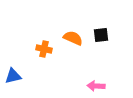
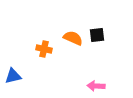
black square: moved 4 px left
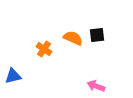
orange cross: rotated 21 degrees clockwise
pink arrow: rotated 18 degrees clockwise
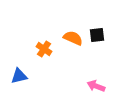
blue triangle: moved 6 px right
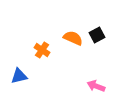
black square: rotated 21 degrees counterclockwise
orange cross: moved 2 px left, 1 px down
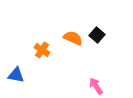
black square: rotated 21 degrees counterclockwise
blue triangle: moved 3 px left, 1 px up; rotated 24 degrees clockwise
pink arrow: rotated 36 degrees clockwise
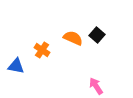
blue triangle: moved 9 px up
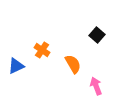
orange semicircle: moved 26 px down; rotated 36 degrees clockwise
blue triangle: rotated 36 degrees counterclockwise
pink arrow: rotated 12 degrees clockwise
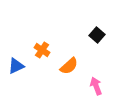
orange semicircle: moved 4 px left, 2 px down; rotated 78 degrees clockwise
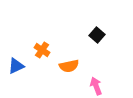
orange semicircle: rotated 30 degrees clockwise
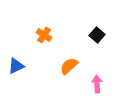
orange cross: moved 2 px right, 15 px up
orange semicircle: rotated 150 degrees clockwise
pink arrow: moved 1 px right, 2 px up; rotated 18 degrees clockwise
